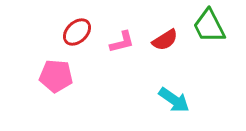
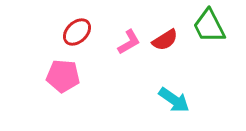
pink L-shape: moved 7 px right; rotated 16 degrees counterclockwise
pink pentagon: moved 7 px right
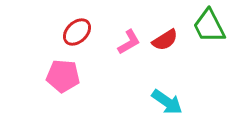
cyan arrow: moved 7 px left, 2 px down
